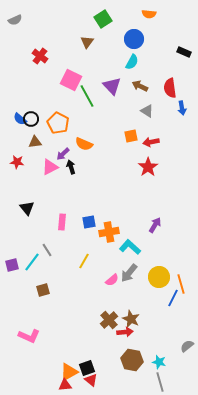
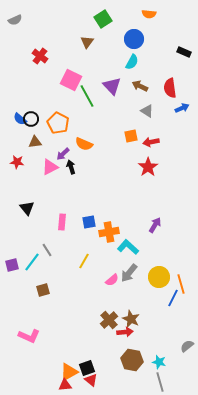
blue arrow at (182, 108): rotated 104 degrees counterclockwise
cyan L-shape at (130, 247): moved 2 px left
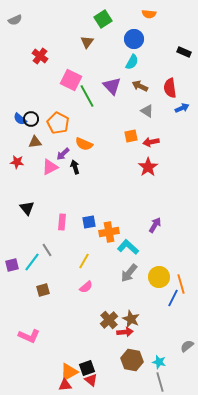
black arrow at (71, 167): moved 4 px right
pink semicircle at (112, 280): moved 26 px left, 7 px down
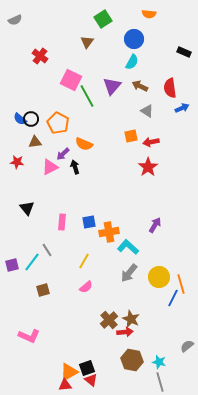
purple triangle at (112, 86): rotated 24 degrees clockwise
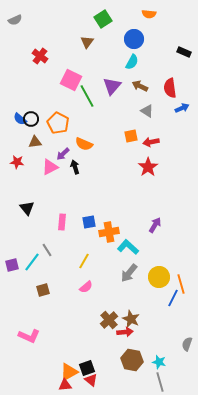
gray semicircle at (187, 346): moved 2 px up; rotated 32 degrees counterclockwise
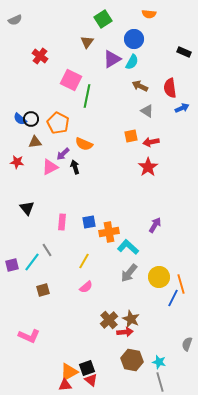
purple triangle at (112, 86): moved 27 px up; rotated 18 degrees clockwise
green line at (87, 96): rotated 40 degrees clockwise
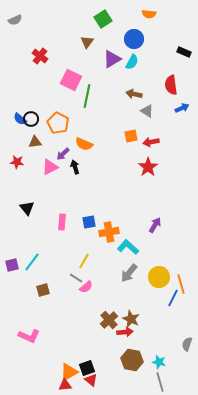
brown arrow at (140, 86): moved 6 px left, 8 px down; rotated 14 degrees counterclockwise
red semicircle at (170, 88): moved 1 px right, 3 px up
gray line at (47, 250): moved 29 px right, 28 px down; rotated 24 degrees counterclockwise
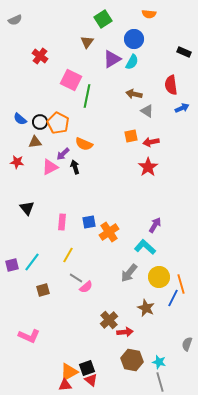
black circle at (31, 119): moved 9 px right, 3 px down
orange cross at (109, 232): rotated 24 degrees counterclockwise
cyan L-shape at (128, 247): moved 17 px right
yellow line at (84, 261): moved 16 px left, 6 px up
brown star at (131, 319): moved 15 px right, 11 px up
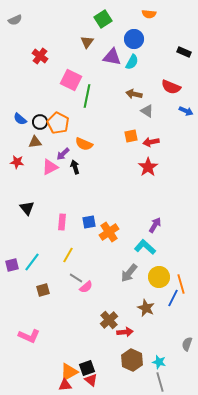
purple triangle at (112, 59): moved 2 px up; rotated 42 degrees clockwise
red semicircle at (171, 85): moved 2 px down; rotated 60 degrees counterclockwise
blue arrow at (182, 108): moved 4 px right, 3 px down; rotated 48 degrees clockwise
brown hexagon at (132, 360): rotated 15 degrees clockwise
